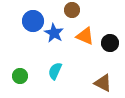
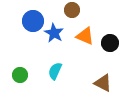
green circle: moved 1 px up
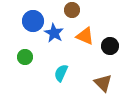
black circle: moved 3 px down
cyan semicircle: moved 6 px right, 2 px down
green circle: moved 5 px right, 18 px up
brown triangle: rotated 18 degrees clockwise
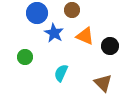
blue circle: moved 4 px right, 8 px up
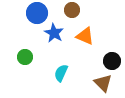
black circle: moved 2 px right, 15 px down
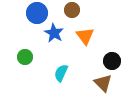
orange triangle: rotated 30 degrees clockwise
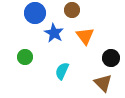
blue circle: moved 2 px left
black circle: moved 1 px left, 3 px up
cyan semicircle: moved 1 px right, 2 px up
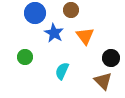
brown circle: moved 1 px left
brown triangle: moved 2 px up
